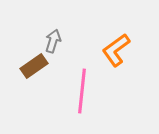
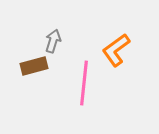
brown rectangle: rotated 20 degrees clockwise
pink line: moved 2 px right, 8 px up
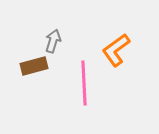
pink line: rotated 9 degrees counterclockwise
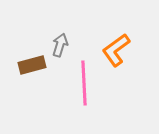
gray arrow: moved 7 px right, 4 px down
brown rectangle: moved 2 px left, 1 px up
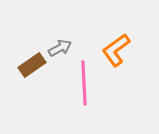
gray arrow: moved 3 px down; rotated 45 degrees clockwise
brown rectangle: rotated 20 degrees counterclockwise
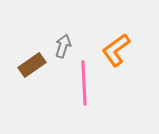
gray arrow: moved 3 px right, 2 px up; rotated 45 degrees counterclockwise
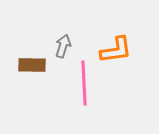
orange L-shape: rotated 152 degrees counterclockwise
brown rectangle: rotated 36 degrees clockwise
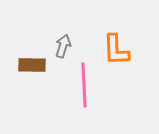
orange L-shape: rotated 96 degrees clockwise
pink line: moved 2 px down
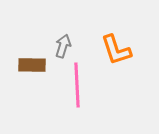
orange L-shape: rotated 16 degrees counterclockwise
pink line: moved 7 px left
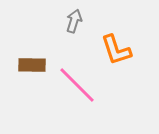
gray arrow: moved 11 px right, 25 px up
pink line: rotated 42 degrees counterclockwise
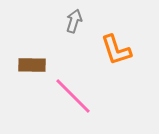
pink line: moved 4 px left, 11 px down
